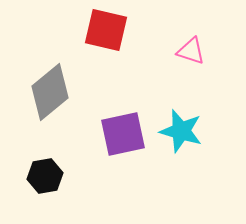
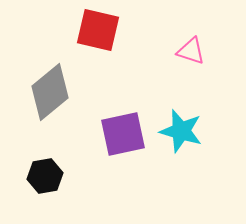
red square: moved 8 px left
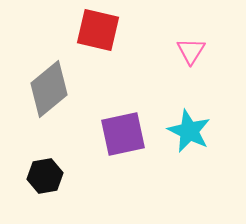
pink triangle: rotated 44 degrees clockwise
gray diamond: moved 1 px left, 3 px up
cyan star: moved 8 px right; rotated 9 degrees clockwise
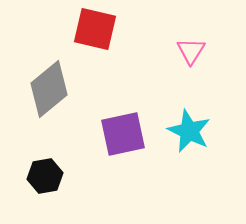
red square: moved 3 px left, 1 px up
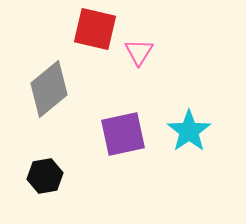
pink triangle: moved 52 px left, 1 px down
cyan star: rotated 12 degrees clockwise
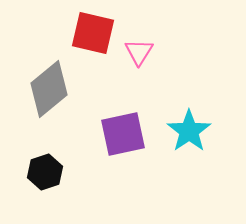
red square: moved 2 px left, 4 px down
black hexagon: moved 4 px up; rotated 8 degrees counterclockwise
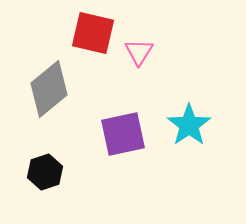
cyan star: moved 6 px up
